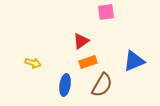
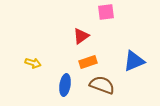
red triangle: moved 5 px up
brown semicircle: rotated 100 degrees counterclockwise
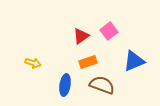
pink square: moved 3 px right, 19 px down; rotated 30 degrees counterclockwise
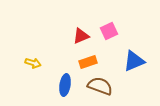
pink square: rotated 12 degrees clockwise
red triangle: rotated 12 degrees clockwise
brown semicircle: moved 2 px left, 1 px down
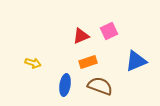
blue triangle: moved 2 px right
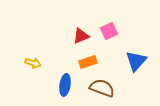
blue triangle: rotated 25 degrees counterclockwise
brown semicircle: moved 2 px right, 2 px down
